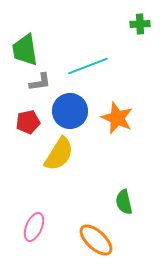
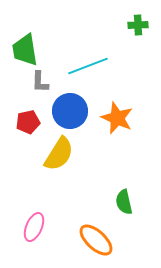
green cross: moved 2 px left, 1 px down
gray L-shape: rotated 100 degrees clockwise
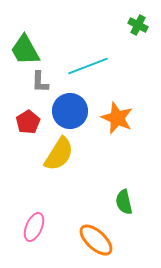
green cross: rotated 30 degrees clockwise
green trapezoid: rotated 20 degrees counterclockwise
red pentagon: rotated 20 degrees counterclockwise
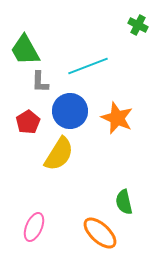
orange ellipse: moved 4 px right, 7 px up
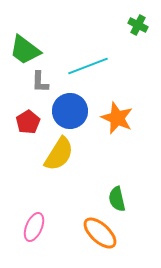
green trapezoid: rotated 24 degrees counterclockwise
green semicircle: moved 7 px left, 3 px up
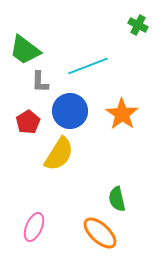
orange star: moved 5 px right, 4 px up; rotated 12 degrees clockwise
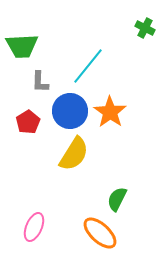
green cross: moved 7 px right, 3 px down
green trapezoid: moved 3 px left, 4 px up; rotated 40 degrees counterclockwise
cyan line: rotated 30 degrees counterclockwise
orange star: moved 12 px left, 2 px up
yellow semicircle: moved 15 px right
green semicircle: rotated 40 degrees clockwise
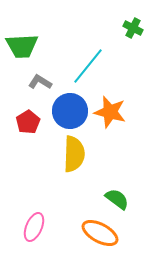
green cross: moved 12 px left
gray L-shape: rotated 120 degrees clockwise
orange star: rotated 20 degrees counterclockwise
yellow semicircle: rotated 30 degrees counterclockwise
green semicircle: rotated 100 degrees clockwise
orange ellipse: rotated 15 degrees counterclockwise
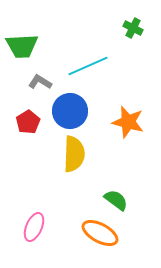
cyan line: rotated 27 degrees clockwise
orange star: moved 18 px right, 10 px down
green semicircle: moved 1 px left, 1 px down
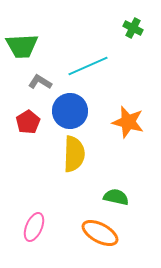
green semicircle: moved 3 px up; rotated 25 degrees counterclockwise
